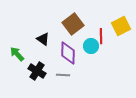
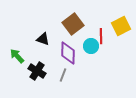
black triangle: rotated 16 degrees counterclockwise
green arrow: moved 2 px down
gray line: rotated 72 degrees counterclockwise
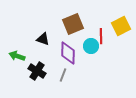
brown square: rotated 15 degrees clockwise
green arrow: rotated 28 degrees counterclockwise
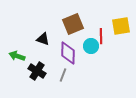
yellow square: rotated 18 degrees clockwise
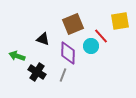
yellow square: moved 1 px left, 5 px up
red line: rotated 42 degrees counterclockwise
black cross: moved 1 px down
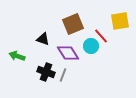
purple diamond: rotated 35 degrees counterclockwise
black cross: moved 9 px right; rotated 12 degrees counterclockwise
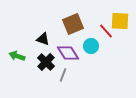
yellow square: rotated 12 degrees clockwise
red line: moved 5 px right, 5 px up
black cross: moved 10 px up; rotated 24 degrees clockwise
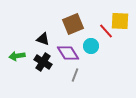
green arrow: rotated 28 degrees counterclockwise
black cross: moved 3 px left; rotated 12 degrees counterclockwise
gray line: moved 12 px right
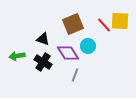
red line: moved 2 px left, 6 px up
cyan circle: moved 3 px left
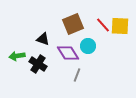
yellow square: moved 5 px down
red line: moved 1 px left
black cross: moved 5 px left, 2 px down
gray line: moved 2 px right
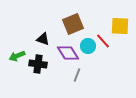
red line: moved 16 px down
green arrow: rotated 14 degrees counterclockwise
black cross: rotated 24 degrees counterclockwise
